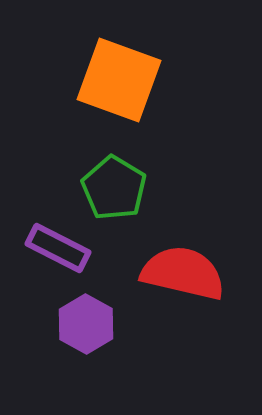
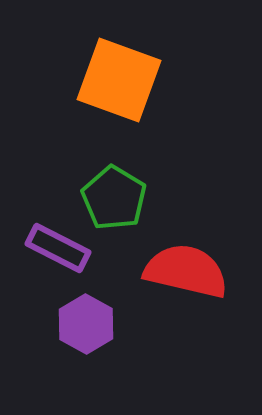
green pentagon: moved 10 px down
red semicircle: moved 3 px right, 2 px up
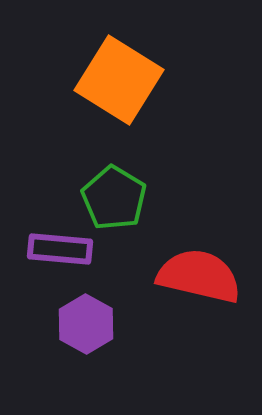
orange square: rotated 12 degrees clockwise
purple rectangle: moved 2 px right, 1 px down; rotated 22 degrees counterclockwise
red semicircle: moved 13 px right, 5 px down
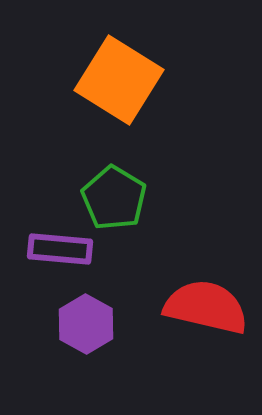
red semicircle: moved 7 px right, 31 px down
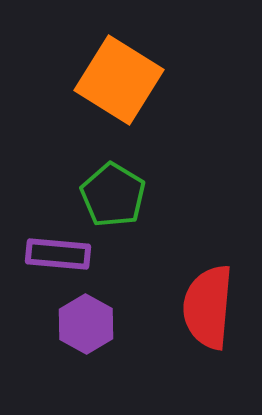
green pentagon: moved 1 px left, 3 px up
purple rectangle: moved 2 px left, 5 px down
red semicircle: moved 2 px right; rotated 98 degrees counterclockwise
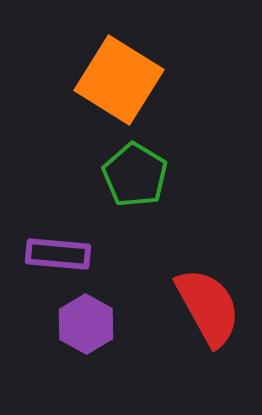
green pentagon: moved 22 px right, 20 px up
red semicircle: rotated 146 degrees clockwise
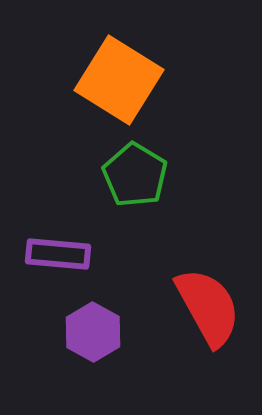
purple hexagon: moved 7 px right, 8 px down
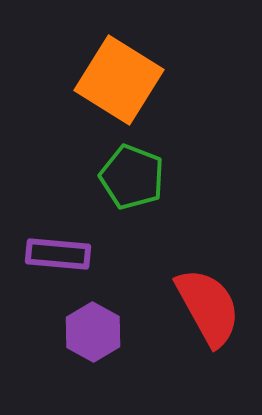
green pentagon: moved 3 px left, 2 px down; rotated 10 degrees counterclockwise
